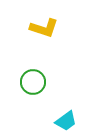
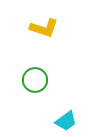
green circle: moved 2 px right, 2 px up
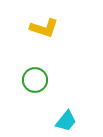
cyan trapezoid: rotated 15 degrees counterclockwise
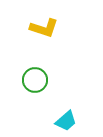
cyan trapezoid: rotated 10 degrees clockwise
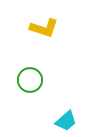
green circle: moved 5 px left
